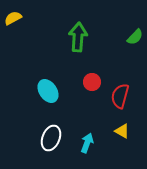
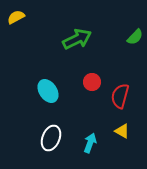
yellow semicircle: moved 3 px right, 1 px up
green arrow: moved 1 px left, 2 px down; rotated 60 degrees clockwise
cyan arrow: moved 3 px right
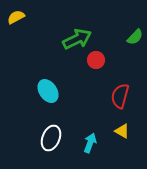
red circle: moved 4 px right, 22 px up
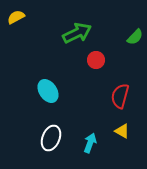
green arrow: moved 6 px up
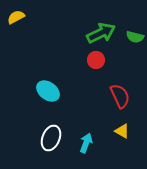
green arrow: moved 24 px right
green semicircle: rotated 60 degrees clockwise
cyan ellipse: rotated 20 degrees counterclockwise
red semicircle: rotated 140 degrees clockwise
cyan arrow: moved 4 px left
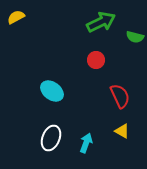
green arrow: moved 11 px up
cyan ellipse: moved 4 px right
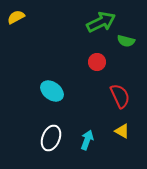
green semicircle: moved 9 px left, 4 px down
red circle: moved 1 px right, 2 px down
cyan arrow: moved 1 px right, 3 px up
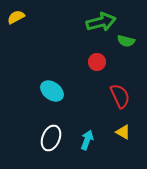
green arrow: rotated 12 degrees clockwise
yellow triangle: moved 1 px right, 1 px down
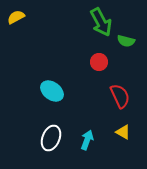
green arrow: rotated 76 degrees clockwise
red circle: moved 2 px right
